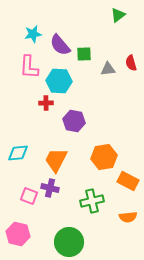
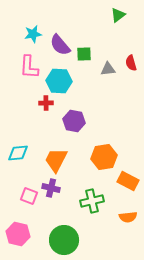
purple cross: moved 1 px right
green circle: moved 5 px left, 2 px up
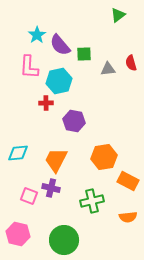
cyan star: moved 4 px right, 1 px down; rotated 24 degrees counterclockwise
cyan hexagon: rotated 15 degrees counterclockwise
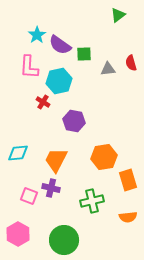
purple semicircle: rotated 15 degrees counterclockwise
red cross: moved 3 px left, 1 px up; rotated 32 degrees clockwise
orange rectangle: moved 1 px up; rotated 45 degrees clockwise
pink hexagon: rotated 15 degrees clockwise
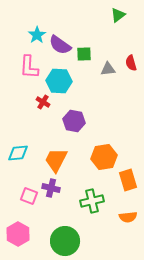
cyan hexagon: rotated 15 degrees clockwise
green circle: moved 1 px right, 1 px down
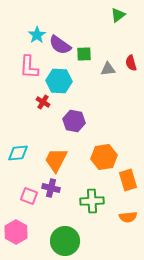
green cross: rotated 10 degrees clockwise
pink hexagon: moved 2 px left, 2 px up
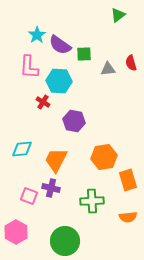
cyan diamond: moved 4 px right, 4 px up
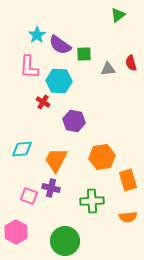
orange hexagon: moved 2 px left
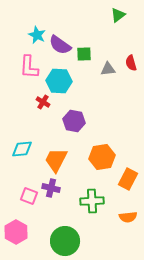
cyan star: rotated 12 degrees counterclockwise
orange rectangle: moved 1 px up; rotated 45 degrees clockwise
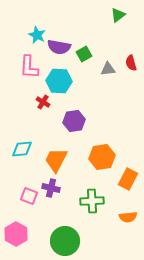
purple semicircle: moved 1 px left, 2 px down; rotated 25 degrees counterclockwise
green square: rotated 28 degrees counterclockwise
purple hexagon: rotated 20 degrees counterclockwise
pink hexagon: moved 2 px down
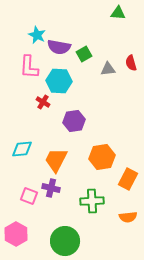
green triangle: moved 2 px up; rotated 42 degrees clockwise
